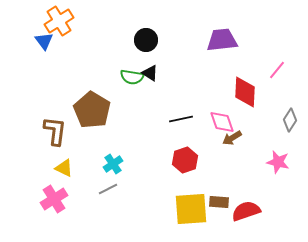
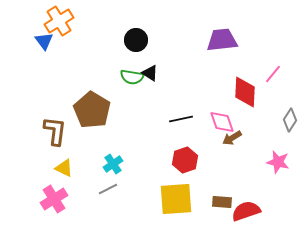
black circle: moved 10 px left
pink line: moved 4 px left, 4 px down
brown rectangle: moved 3 px right
yellow square: moved 15 px left, 10 px up
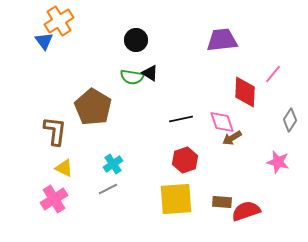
brown pentagon: moved 1 px right, 3 px up
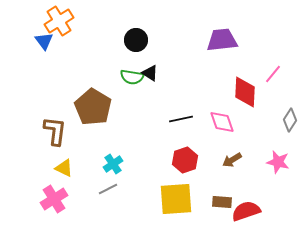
brown arrow: moved 22 px down
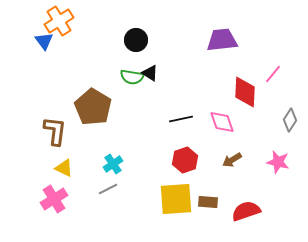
brown rectangle: moved 14 px left
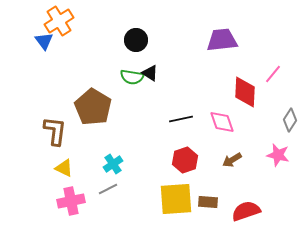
pink star: moved 7 px up
pink cross: moved 17 px right, 2 px down; rotated 20 degrees clockwise
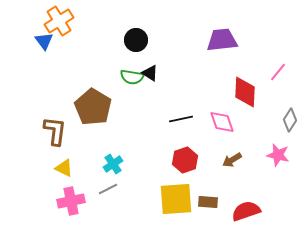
pink line: moved 5 px right, 2 px up
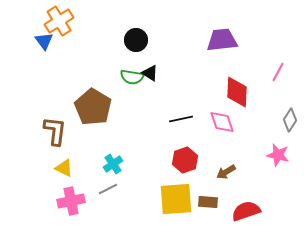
pink line: rotated 12 degrees counterclockwise
red diamond: moved 8 px left
brown arrow: moved 6 px left, 12 px down
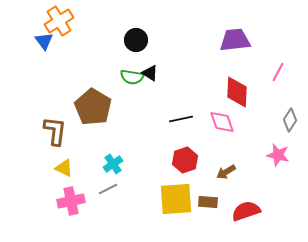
purple trapezoid: moved 13 px right
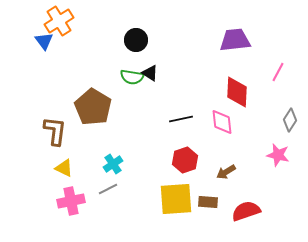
pink diamond: rotated 12 degrees clockwise
